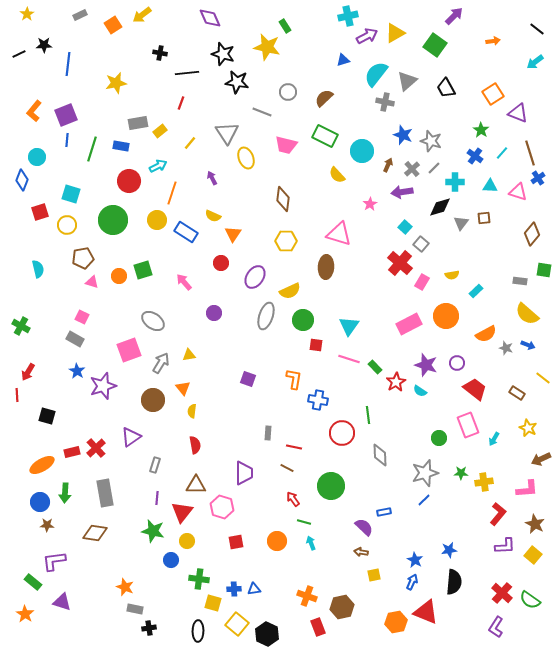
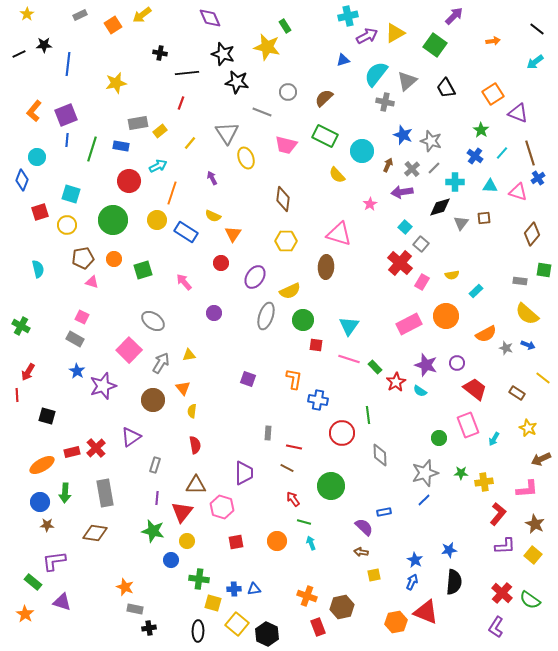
orange circle at (119, 276): moved 5 px left, 17 px up
pink square at (129, 350): rotated 25 degrees counterclockwise
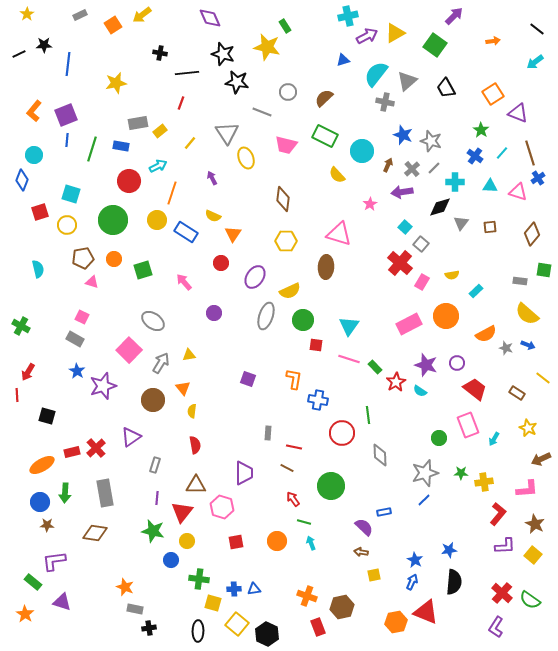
cyan circle at (37, 157): moved 3 px left, 2 px up
brown square at (484, 218): moved 6 px right, 9 px down
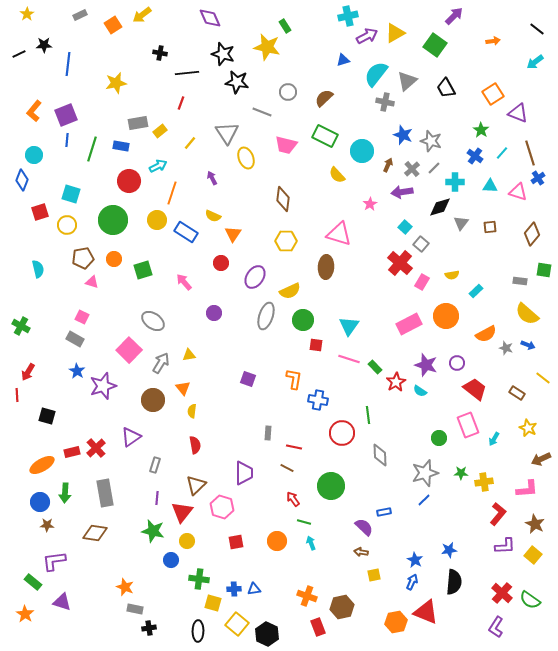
brown triangle at (196, 485): rotated 45 degrees counterclockwise
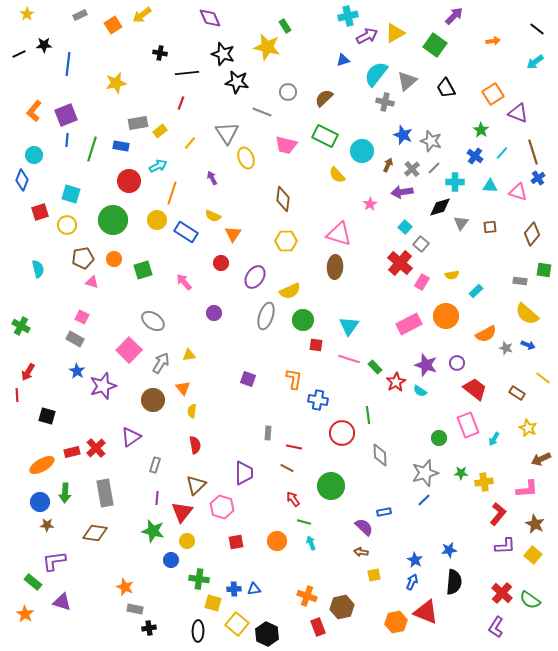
brown line at (530, 153): moved 3 px right, 1 px up
brown ellipse at (326, 267): moved 9 px right
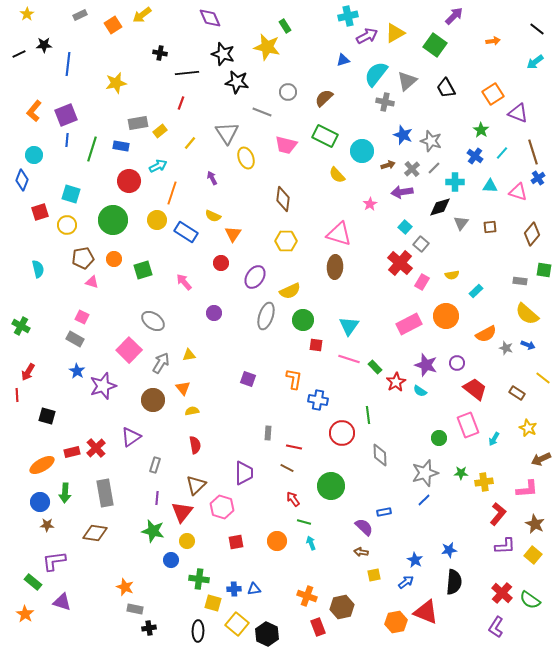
brown arrow at (388, 165): rotated 48 degrees clockwise
yellow semicircle at (192, 411): rotated 72 degrees clockwise
blue arrow at (412, 582): moved 6 px left; rotated 28 degrees clockwise
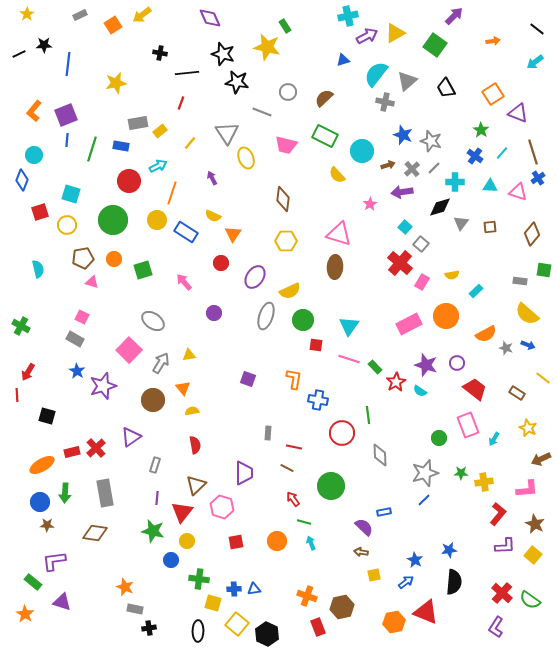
orange hexagon at (396, 622): moved 2 px left
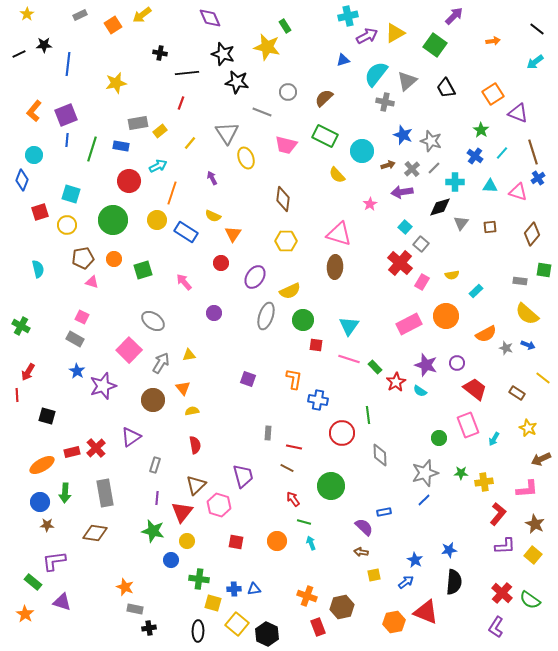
purple trapezoid at (244, 473): moved 1 px left, 3 px down; rotated 15 degrees counterclockwise
pink hexagon at (222, 507): moved 3 px left, 2 px up
red square at (236, 542): rotated 21 degrees clockwise
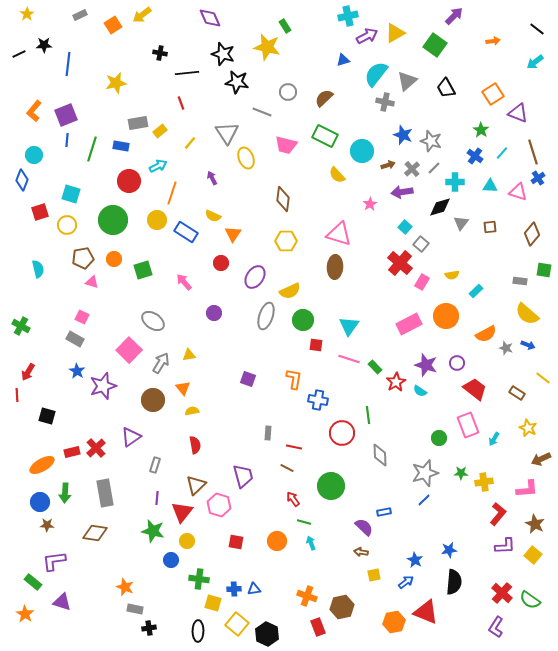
red line at (181, 103): rotated 40 degrees counterclockwise
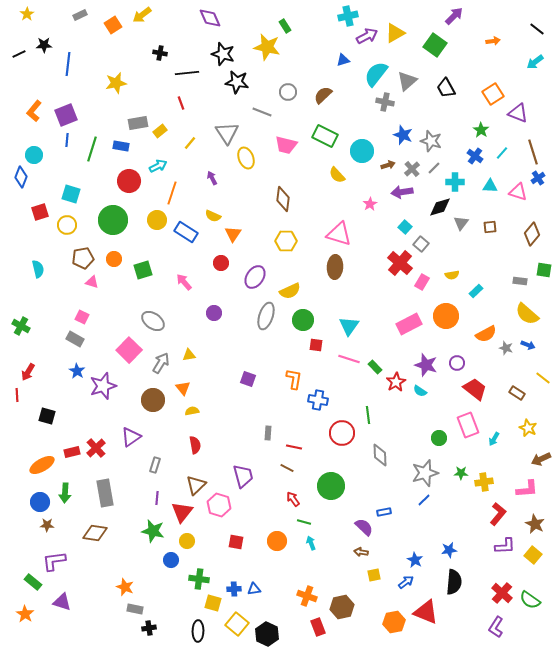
brown semicircle at (324, 98): moved 1 px left, 3 px up
blue diamond at (22, 180): moved 1 px left, 3 px up
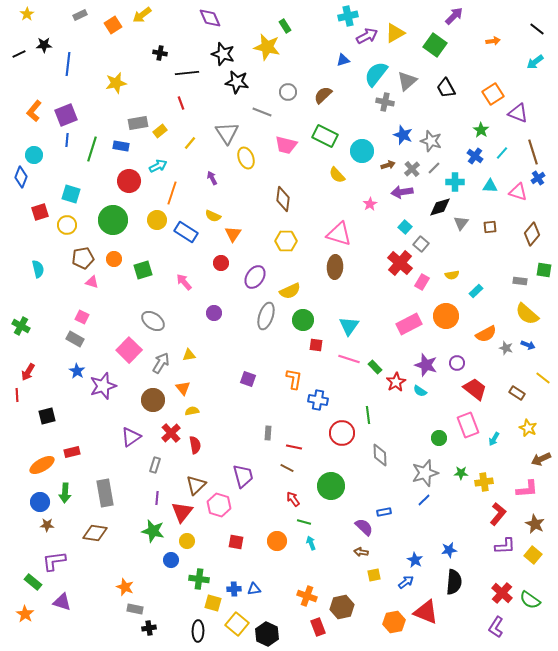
black square at (47, 416): rotated 30 degrees counterclockwise
red cross at (96, 448): moved 75 px right, 15 px up
